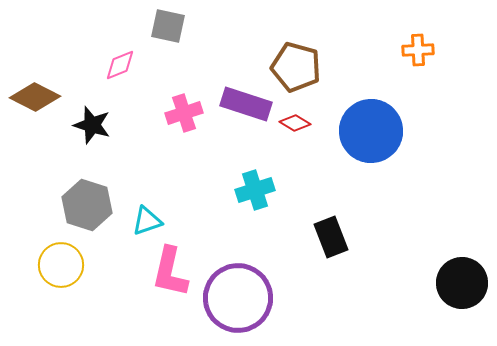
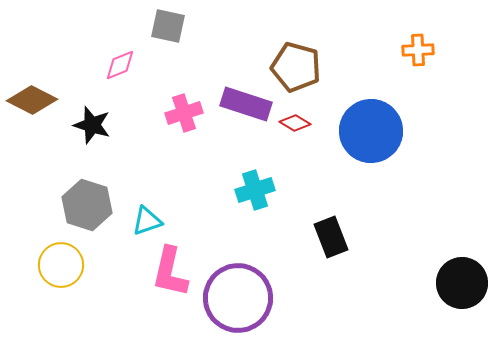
brown diamond: moved 3 px left, 3 px down
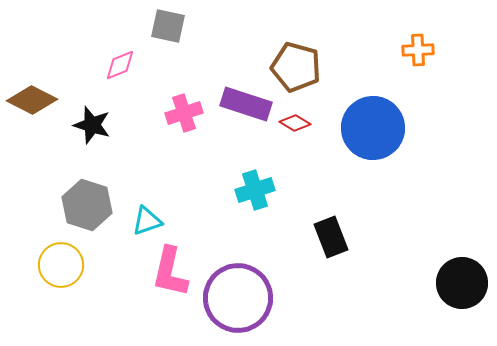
blue circle: moved 2 px right, 3 px up
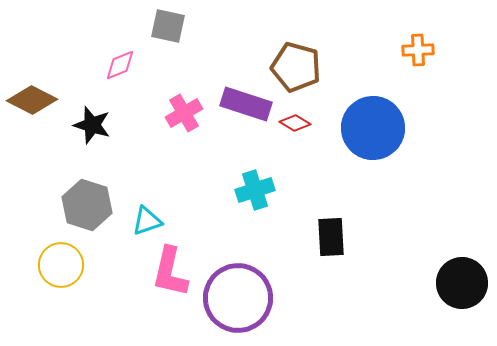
pink cross: rotated 12 degrees counterclockwise
black rectangle: rotated 18 degrees clockwise
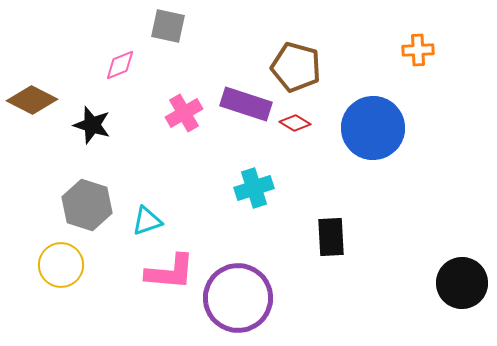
cyan cross: moved 1 px left, 2 px up
pink L-shape: rotated 98 degrees counterclockwise
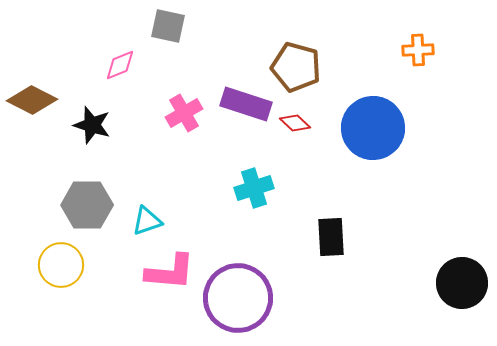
red diamond: rotated 12 degrees clockwise
gray hexagon: rotated 18 degrees counterclockwise
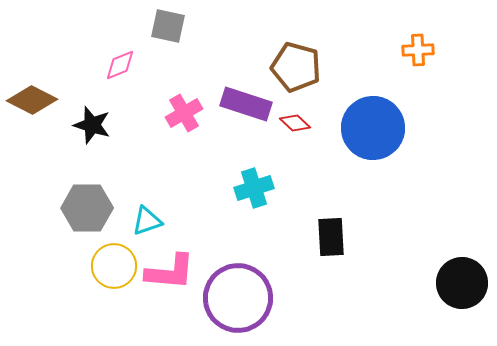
gray hexagon: moved 3 px down
yellow circle: moved 53 px right, 1 px down
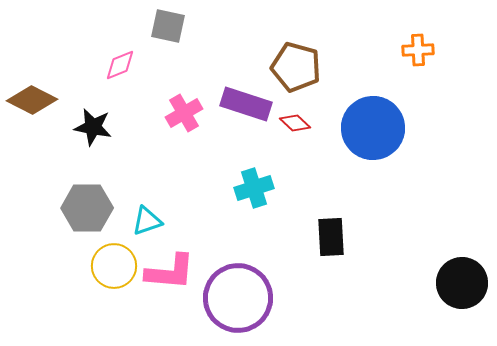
black star: moved 1 px right, 2 px down; rotated 6 degrees counterclockwise
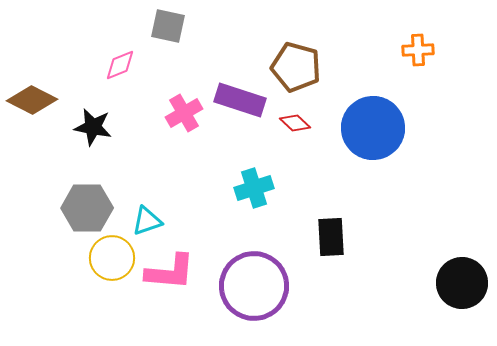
purple rectangle: moved 6 px left, 4 px up
yellow circle: moved 2 px left, 8 px up
purple circle: moved 16 px right, 12 px up
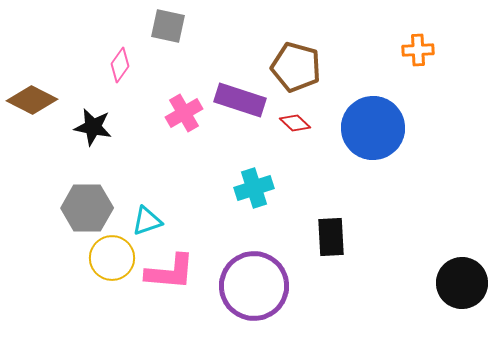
pink diamond: rotated 32 degrees counterclockwise
